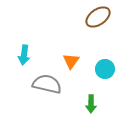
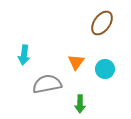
brown ellipse: moved 4 px right, 6 px down; rotated 20 degrees counterclockwise
orange triangle: moved 5 px right, 1 px down
gray semicircle: rotated 24 degrees counterclockwise
green arrow: moved 11 px left
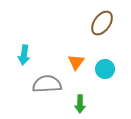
gray semicircle: rotated 8 degrees clockwise
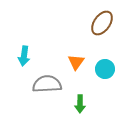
cyan arrow: moved 1 px down
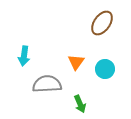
green arrow: rotated 24 degrees counterclockwise
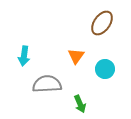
orange triangle: moved 6 px up
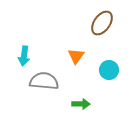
cyan circle: moved 4 px right, 1 px down
gray semicircle: moved 3 px left, 3 px up; rotated 8 degrees clockwise
green arrow: moved 1 px right; rotated 66 degrees counterclockwise
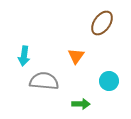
cyan circle: moved 11 px down
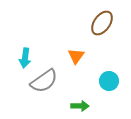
cyan arrow: moved 1 px right, 2 px down
gray semicircle: rotated 140 degrees clockwise
green arrow: moved 1 px left, 2 px down
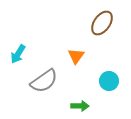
cyan arrow: moved 7 px left, 4 px up; rotated 24 degrees clockwise
